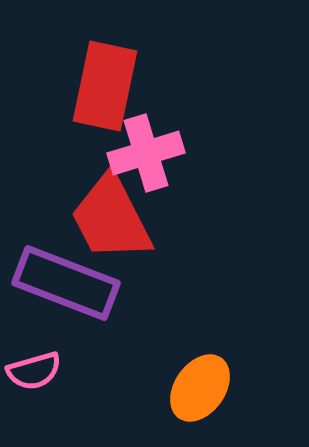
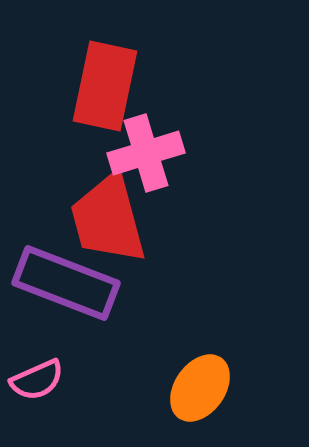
red trapezoid: moved 3 px left, 1 px down; rotated 12 degrees clockwise
pink semicircle: moved 3 px right, 9 px down; rotated 8 degrees counterclockwise
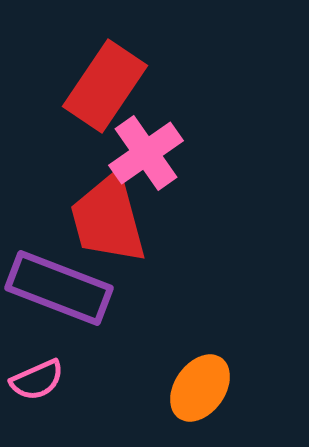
red rectangle: rotated 22 degrees clockwise
pink cross: rotated 18 degrees counterclockwise
purple rectangle: moved 7 px left, 5 px down
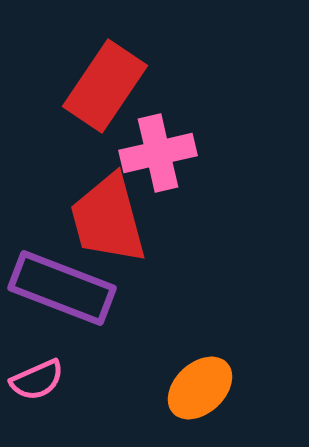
pink cross: moved 12 px right; rotated 22 degrees clockwise
purple rectangle: moved 3 px right
orange ellipse: rotated 12 degrees clockwise
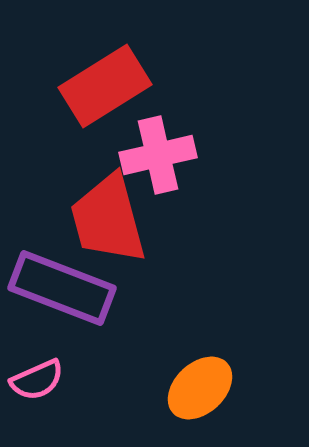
red rectangle: rotated 24 degrees clockwise
pink cross: moved 2 px down
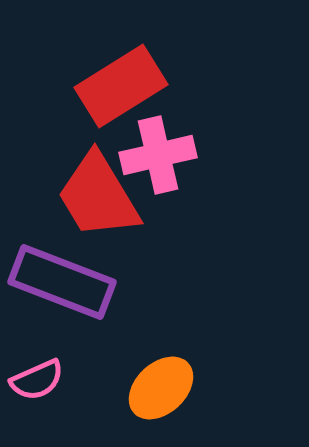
red rectangle: moved 16 px right
red trapezoid: moved 10 px left, 23 px up; rotated 16 degrees counterclockwise
purple rectangle: moved 6 px up
orange ellipse: moved 39 px left
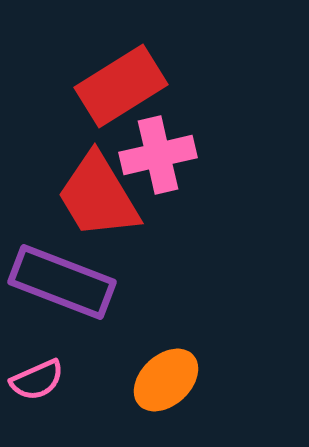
orange ellipse: moved 5 px right, 8 px up
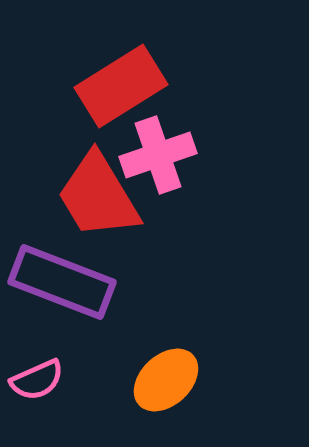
pink cross: rotated 6 degrees counterclockwise
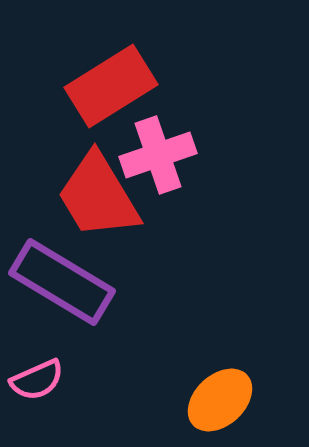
red rectangle: moved 10 px left
purple rectangle: rotated 10 degrees clockwise
orange ellipse: moved 54 px right, 20 px down
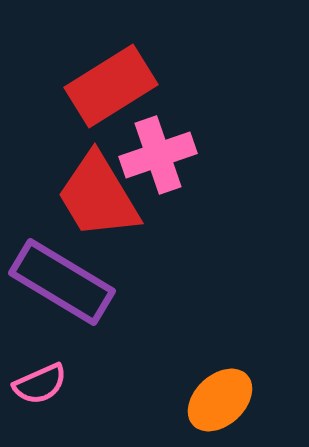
pink semicircle: moved 3 px right, 4 px down
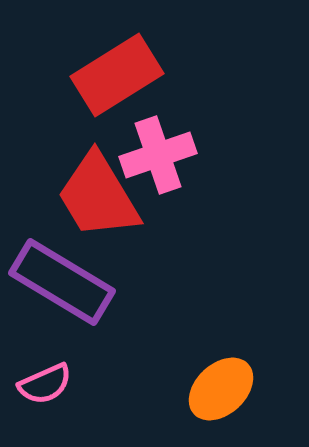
red rectangle: moved 6 px right, 11 px up
pink semicircle: moved 5 px right
orange ellipse: moved 1 px right, 11 px up
